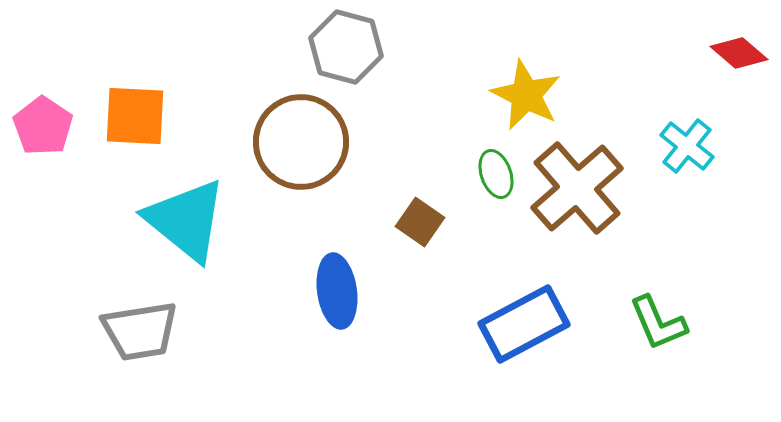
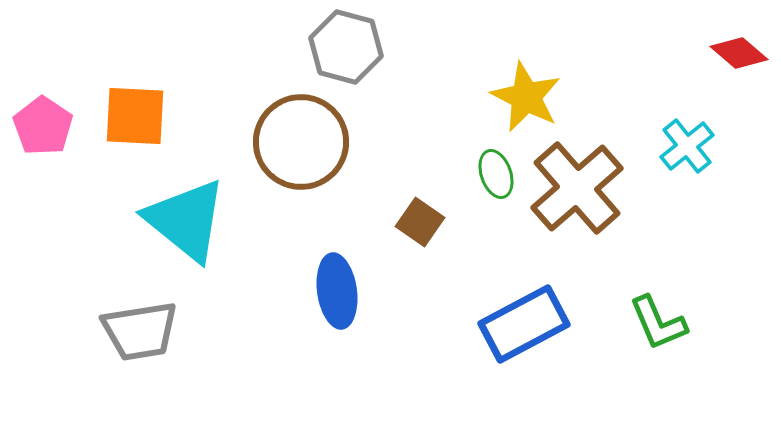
yellow star: moved 2 px down
cyan cross: rotated 12 degrees clockwise
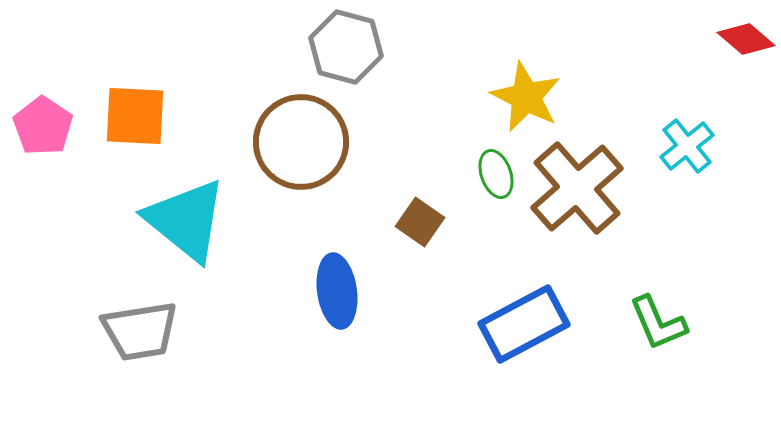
red diamond: moved 7 px right, 14 px up
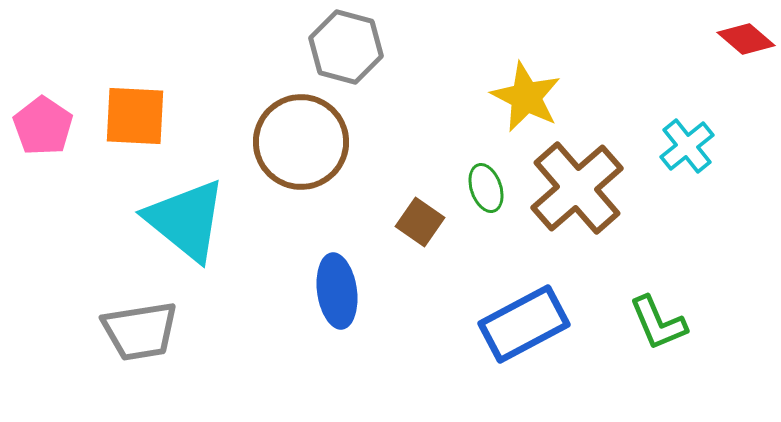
green ellipse: moved 10 px left, 14 px down
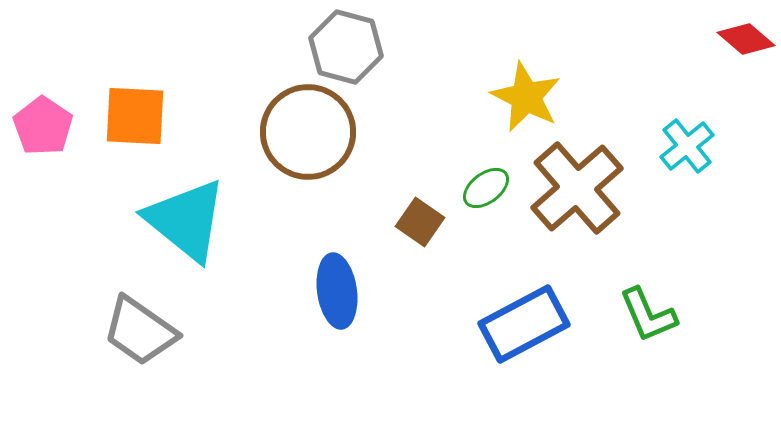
brown circle: moved 7 px right, 10 px up
green ellipse: rotated 72 degrees clockwise
green L-shape: moved 10 px left, 8 px up
gray trapezoid: rotated 44 degrees clockwise
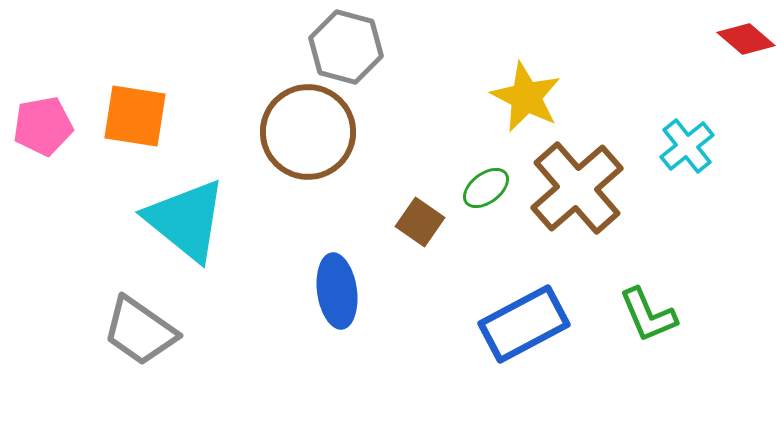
orange square: rotated 6 degrees clockwise
pink pentagon: rotated 28 degrees clockwise
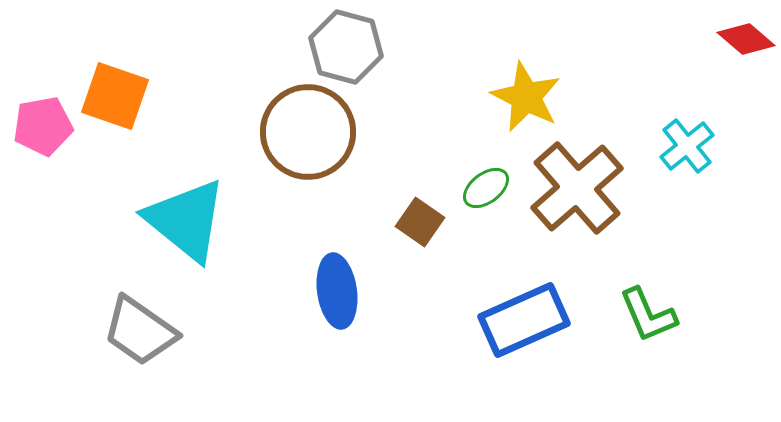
orange square: moved 20 px left, 20 px up; rotated 10 degrees clockwise
blue rectangle: moved 4 px up; rotated 4 degrees clockwise
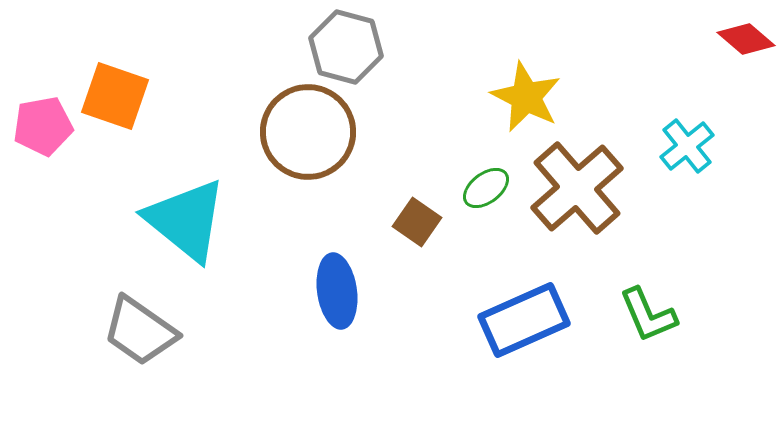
brown square: moved 3 px left
